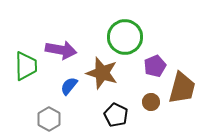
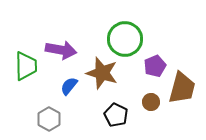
green circle: moved 2 px down
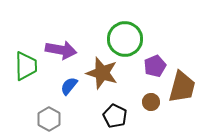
brown trapezoid: moved 1 px up
black pentagon: moved 1 px left, 1 px down
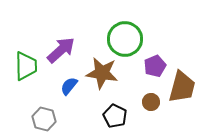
purple arrow: rotated 52 degrees counterclockwise
brown star: rotated 8 degrees counterclockwise
gray hexagon: moved 5 px left; rotated 15 degrees counterclockwise
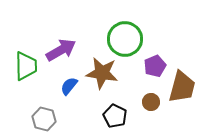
purple arrow: rotated 12 degrees clockwise
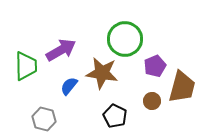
brown circle: moved 1 px right, 1 px up
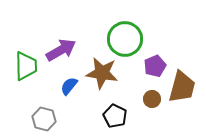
brown circle: moved 2 px up
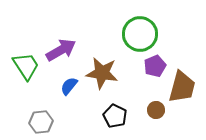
green circle: moved 15 px right, 5 px up
green trapezoid: rotated 32 degrees counterclockwise
brown circle: moved 4 px right, 11 px down
gray hexagon: moved 3 px left, 3 px down; rotated 20 degrees counterclockwise
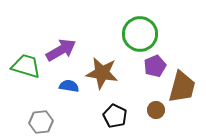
green trapezoid: rotated 40 degrees counterclockwise
blue semicircle: rotated 60 degrees clockwise
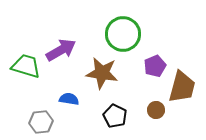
green circle: moved 17 px left
blue semicircle: moved 13 px down
